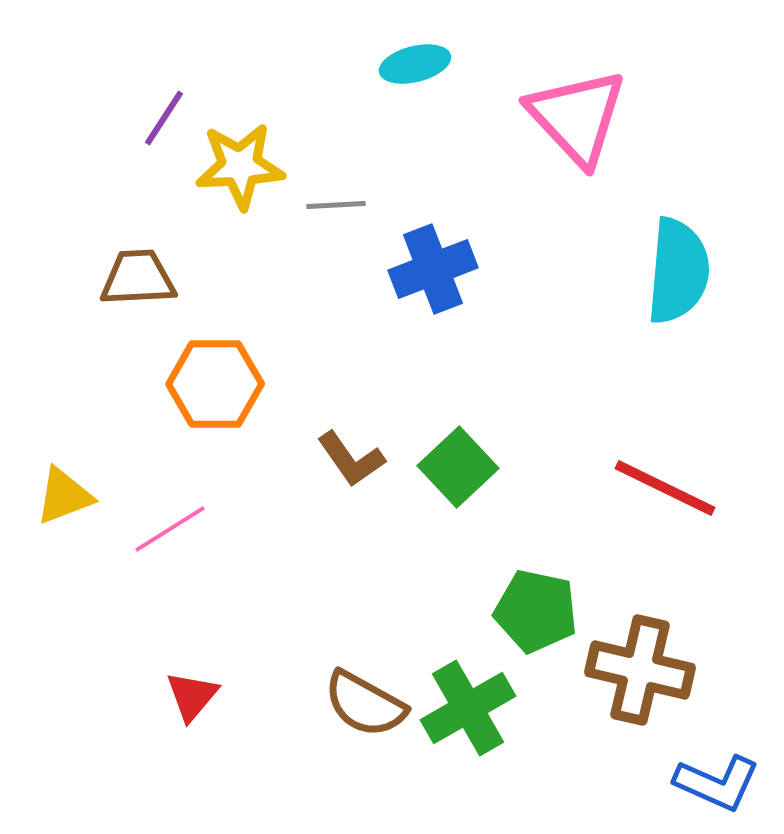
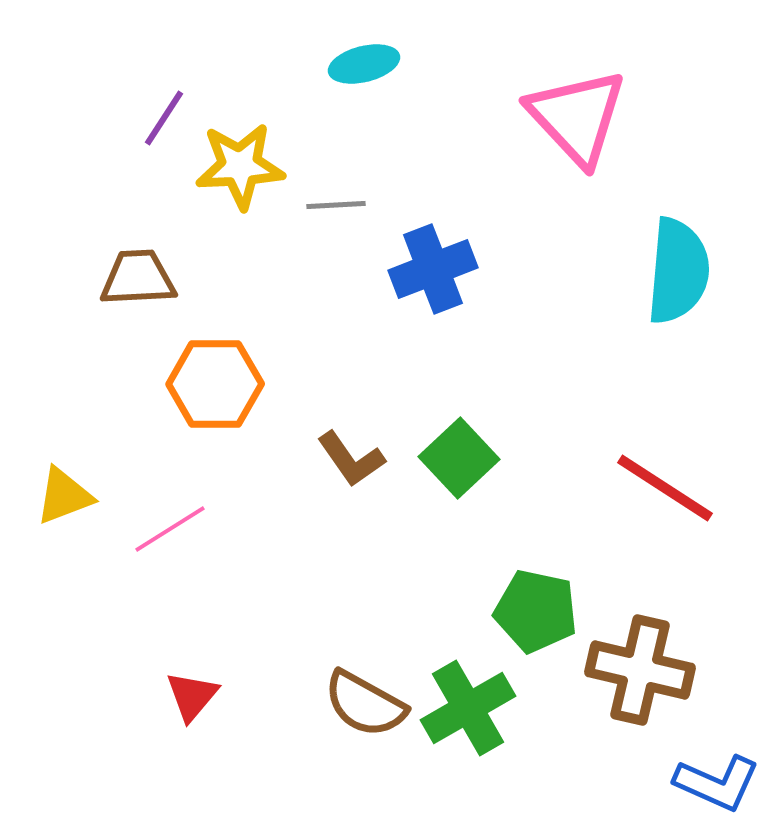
cyan ellipse: moved 51 px left
green square: moved 1 px right, 9 px up
red line: rotated 7 degrees clockwise
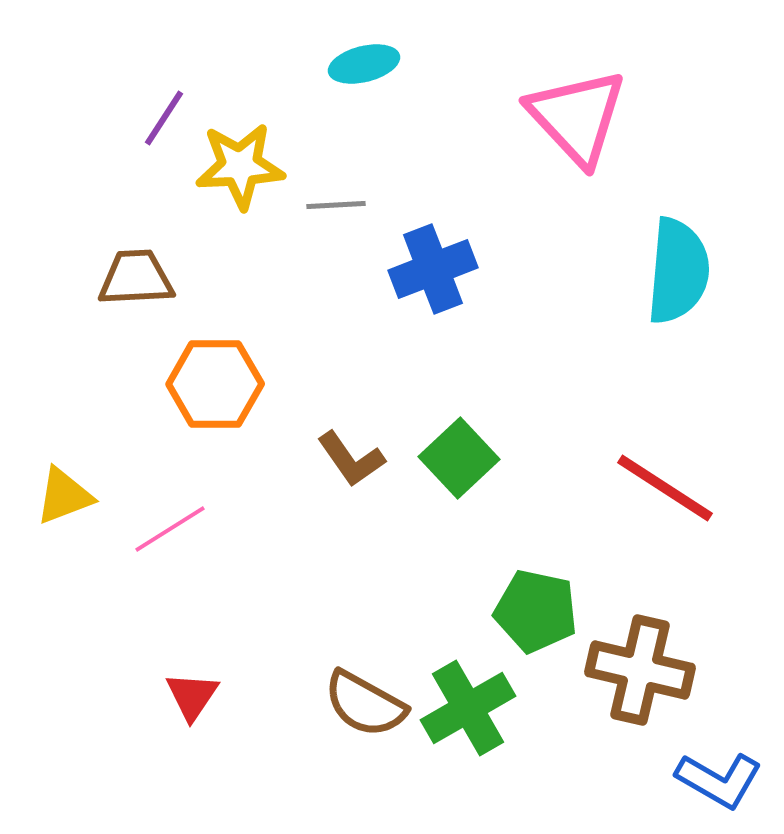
brown trapezoid: moved 2 px left
red triangle: rotated 6 degrees counterclockwise
blue L-shape: moved 2 px right, 3 px up; rotated 6 degrees clockwise
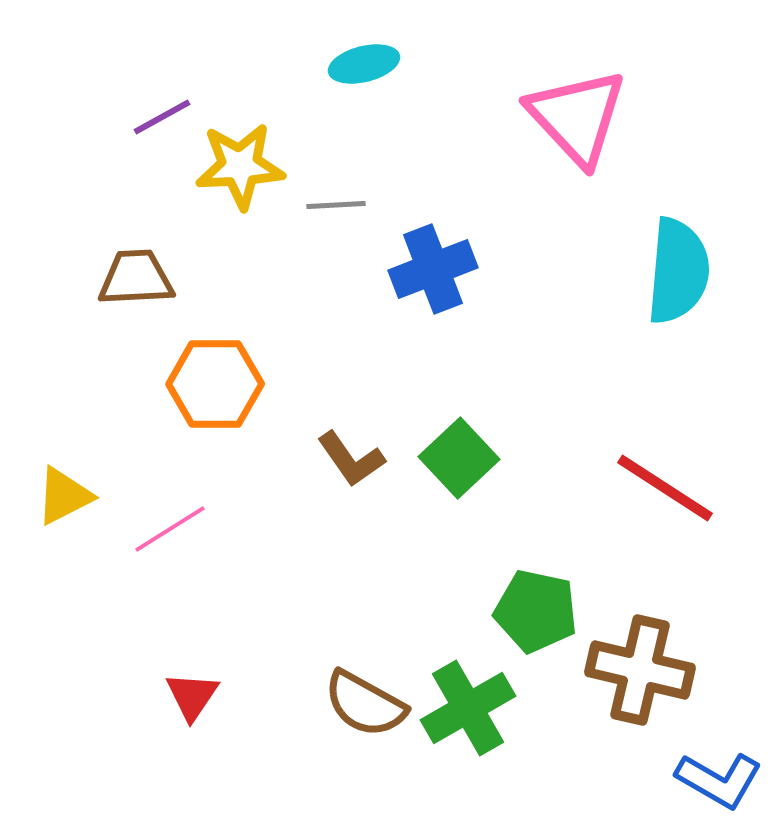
purple line: moved 2 px left, 1 px up; rotated 28 degrees clockwise
yellow triangle: rotated 6 degrees counterclockwise
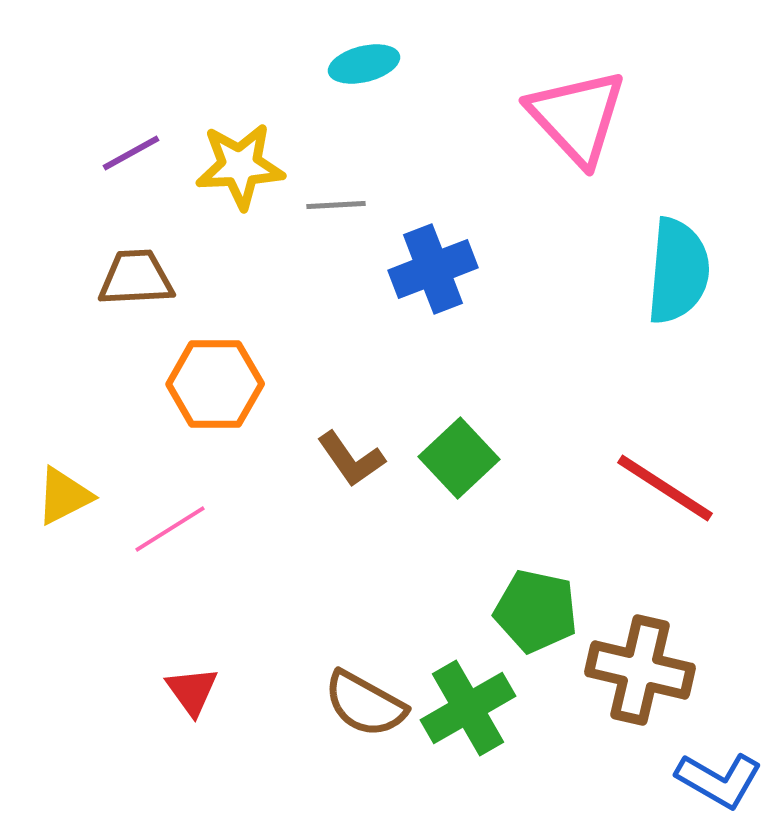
purple line: moved 31 px left, 36 px down
red triangle: moved 5 px up; rotated 10 degrees counterclockwise
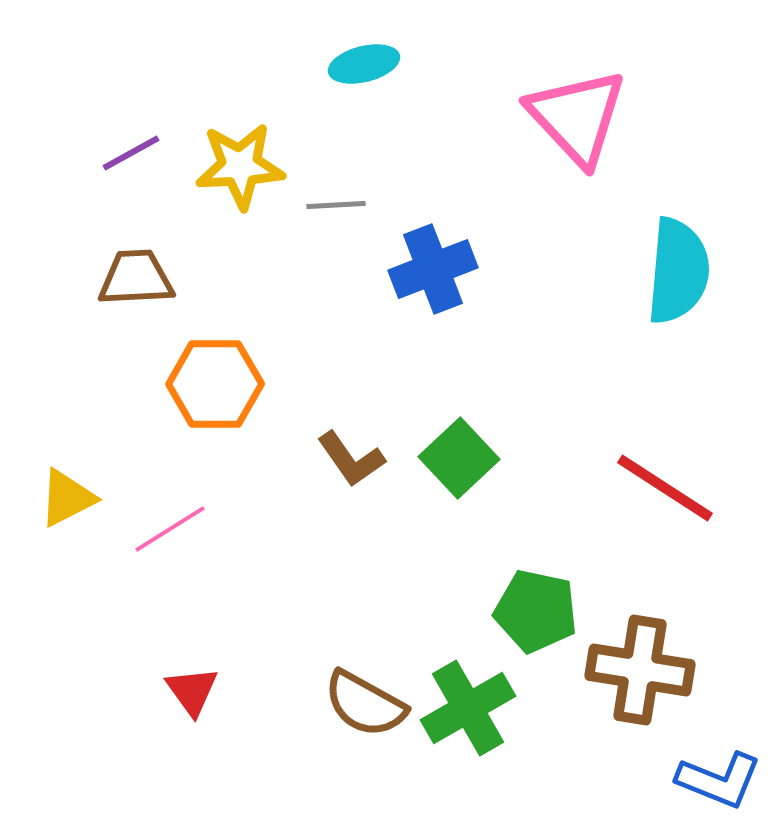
yellow triangle: moved 3 px right, 2 px down
brown cross: rotated 4 degrees counterclockwise
blue L-shape: rotated 8 degrees counterclockwise
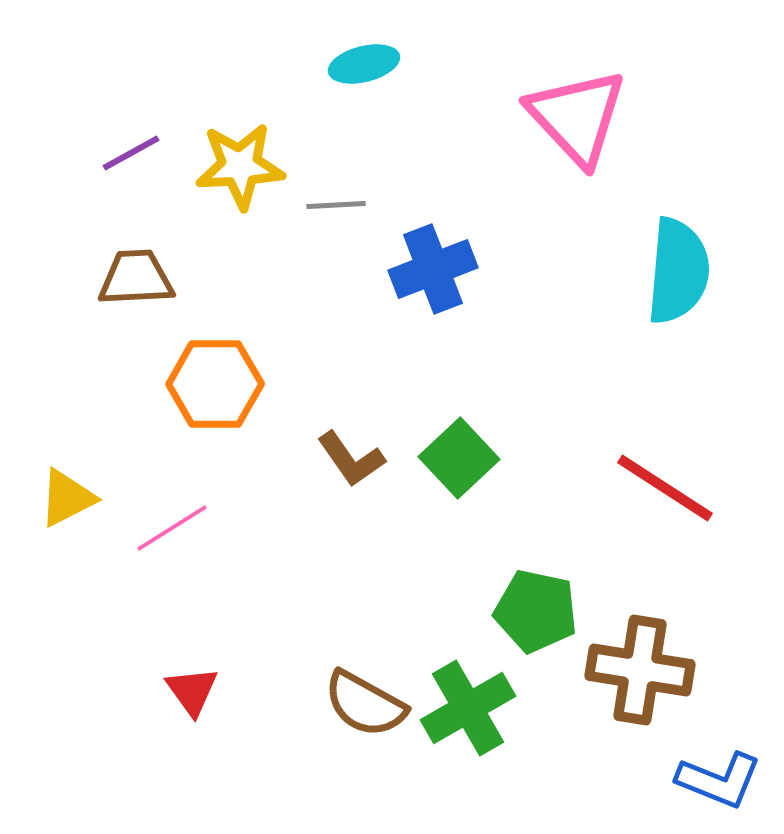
pink line: moved 2 px right, 1 px up
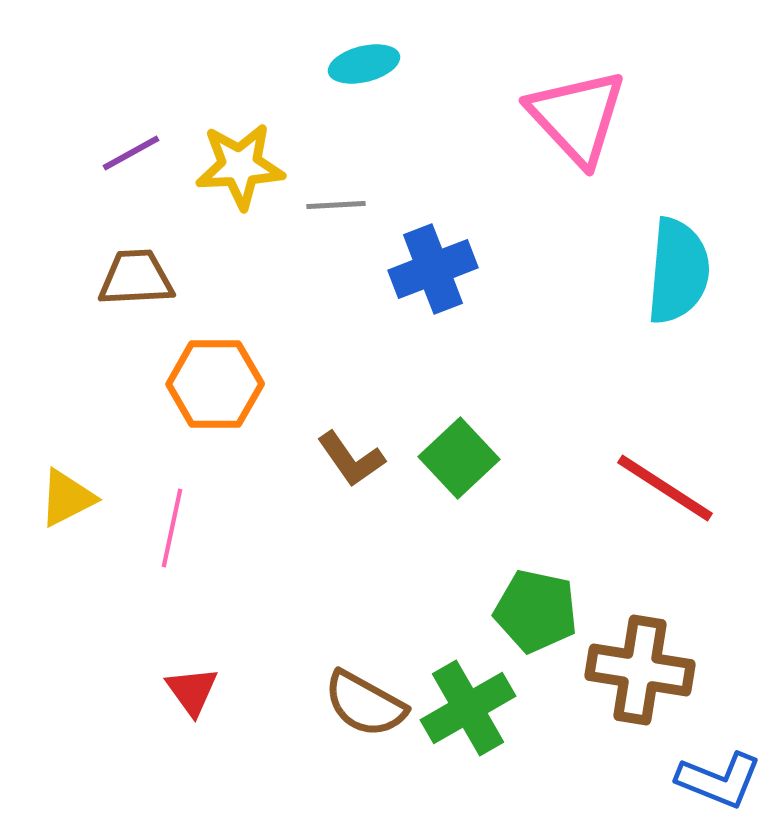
pink line: rotated 46 degrees counterclockwise
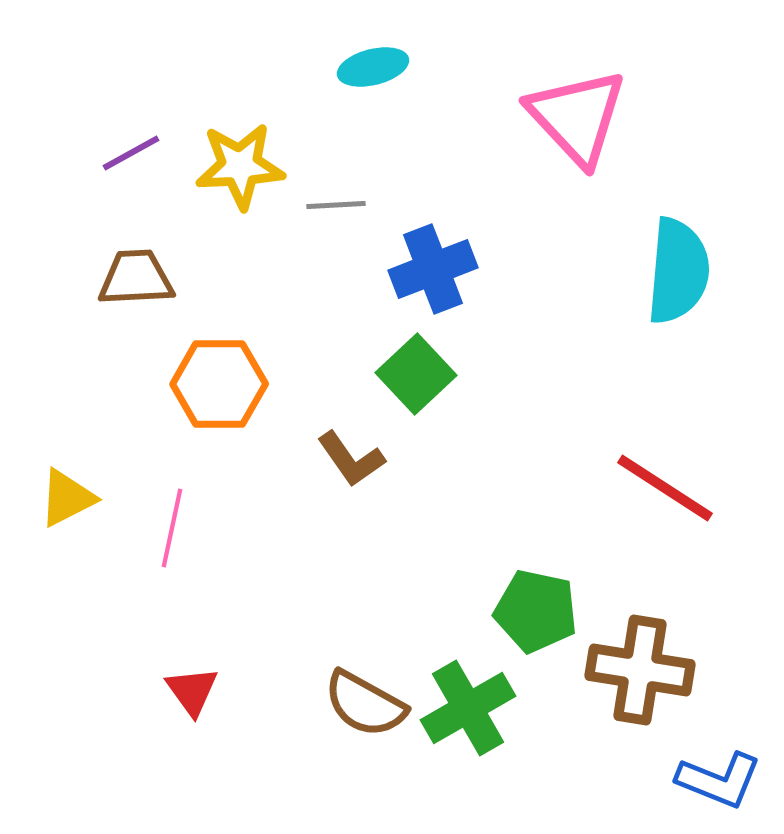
cyan ellipse: moved 9 px right, 3 px down
orange hexagon: moved 4 px right
green square: moved 43 px left, 84 px up
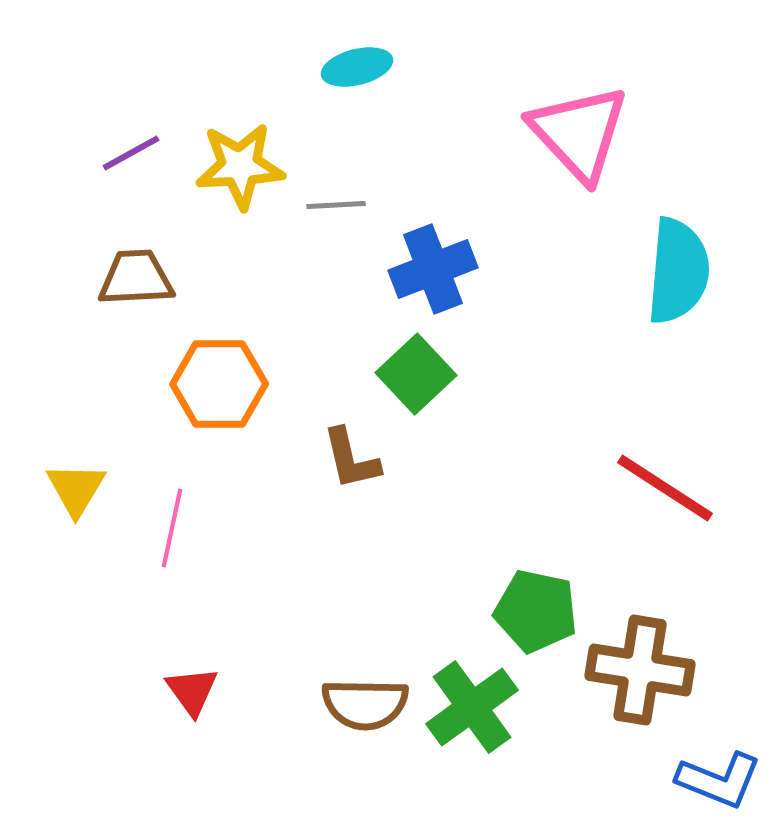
cyan ellipse: moved 16 px left
pink triangle: moved 2 px right, 16 px down
brown L-shape: rotated 22 degrees clockwise
yellow triangle: moved 9 px right, 9 px up; rotated 32 degrees counterclockwise
brown semicircle: rotated 28 degrees counterclockwise
green cross: moved 4 px right, 1 px up; rotated 6 degrees counterclockwise
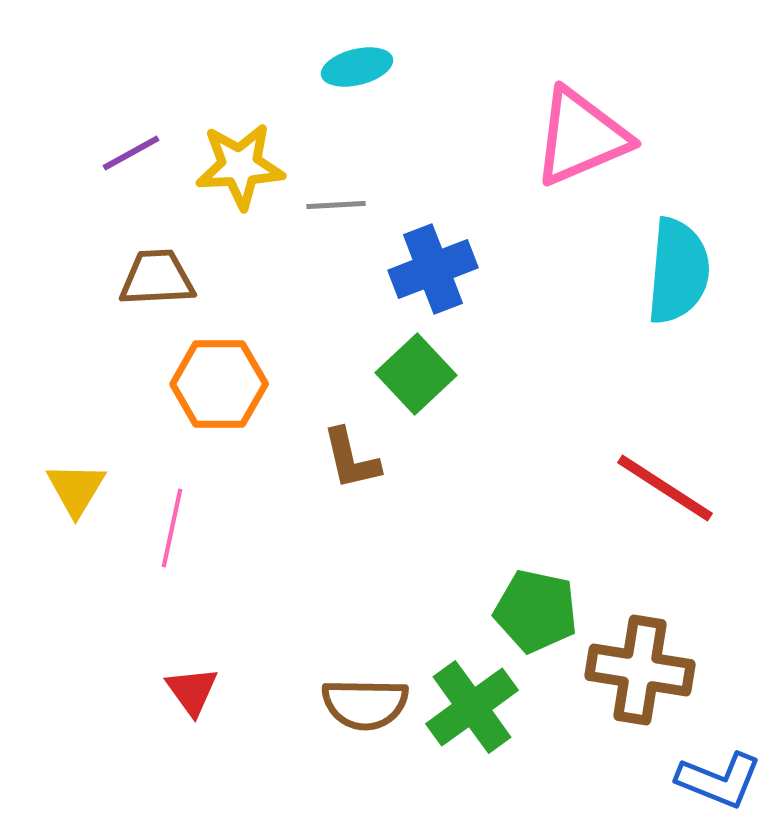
pink triangle: moved 2 px right, 4 px down; rotated 50 degrees clockwise
brown trapezoid: moved 21 px right
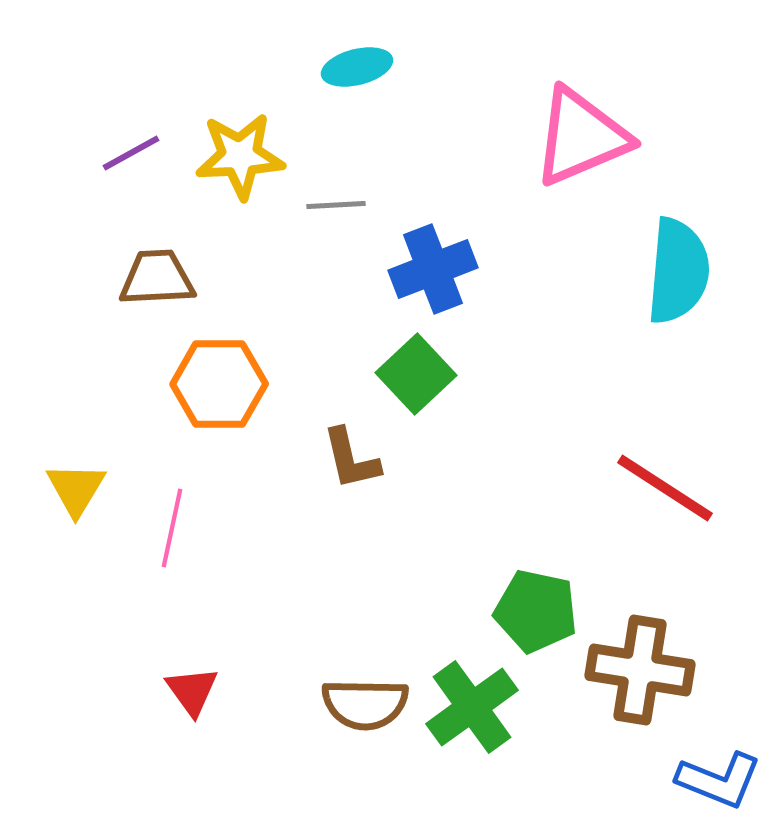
yellow star: moved 10 px up
